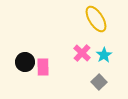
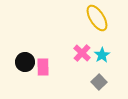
yellow ellipse: moved 1 px right, 1 px up
cyan star: moved 2 px left
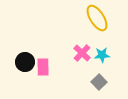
cyan star: rotated 28 degrees clockwise
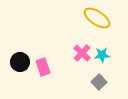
yellow ellipse: rotated 24 degrees counterclockwise
black circle: moved 5 px left
pink rectangle: rotated 18 degrees counterclockwise
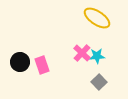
cyan star: moved 5 px left, 1 px down
pink rectangle: moved 1 px left, 2 px up
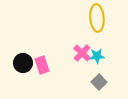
yellow ellipse: rotated 52 degrees clockwise
black circle: moved 3 px right, 1 px down
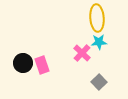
cyan star: moved 2 px right, 14 px up
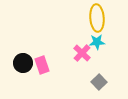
cyan star: moved 2 px left
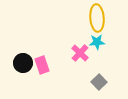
pink cross: moved 2 px left
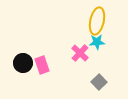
yellow ellipse: moved 3 px down; rotated 16 degrees clockwise
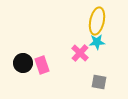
gray square: rotated 35 degrees counterclockwise
